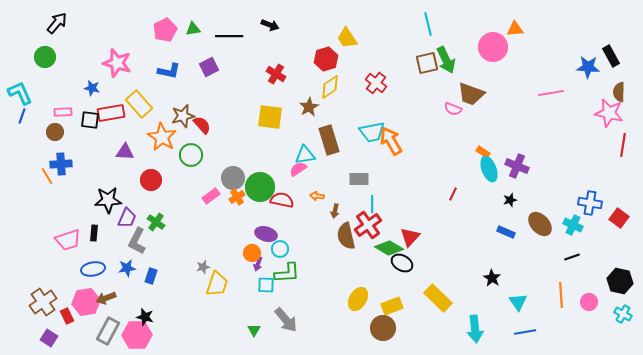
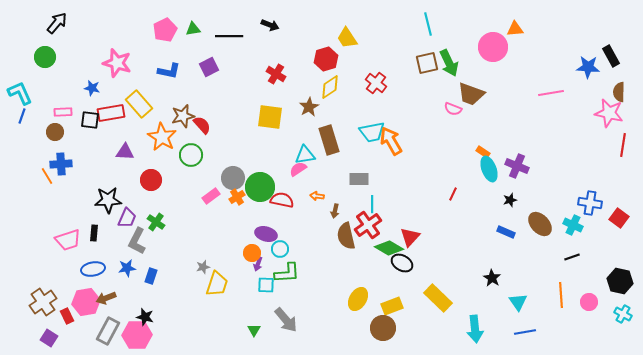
green arrow at (446, 60): moved 3 px right, 3 px down
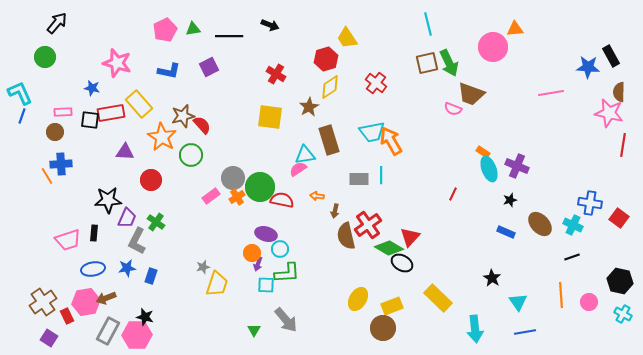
cyan line at (372, 204): moved 9 px right, 29 px up
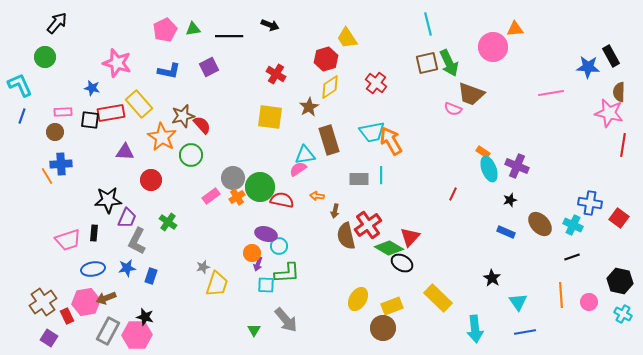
cyan L-shape at (20, 93): moved 8 px up
green cross at (156, 222): moved 12 px right
cyan circle at (280, 249): moved 1 px left, 3 px up
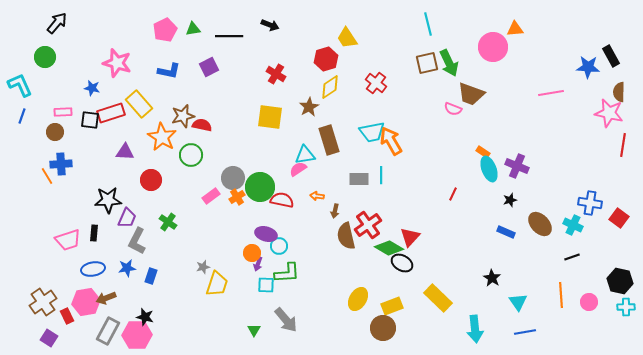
red rectangle at (111, 113): rotated 8 degrees counterclockwise
red semicircle at (202, 125): rotated 36 degrees counterclockwise
cyan cross at (623, 314): moved 3 px right, 7 px up; rotated 30 degrees counterclockwise
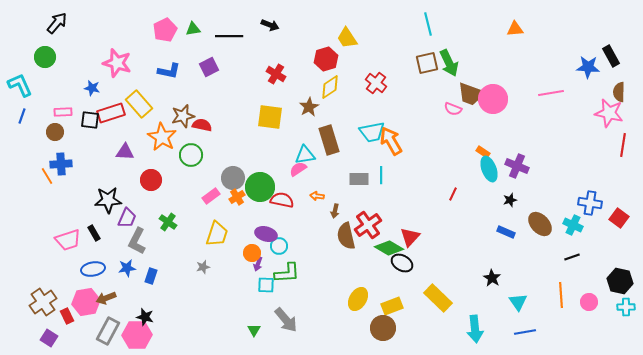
pink circle at (493, 47): moved 52 px down
black rectangle at (94, 233): rotated 35 degrees counterclockwise
yellow trapezoid at (217, 284): moved 50 px up
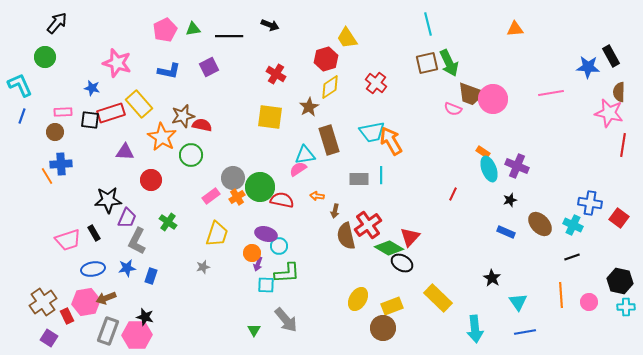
gray rectangle at (108, 331): rotated 8 degrees counterclockwise
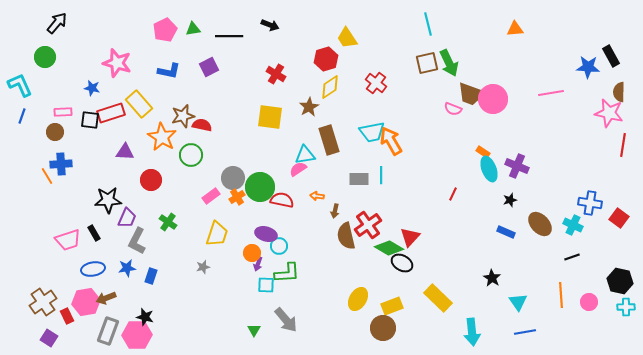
cyan arrow at (475, 329): moved 3 px left, 3 px down
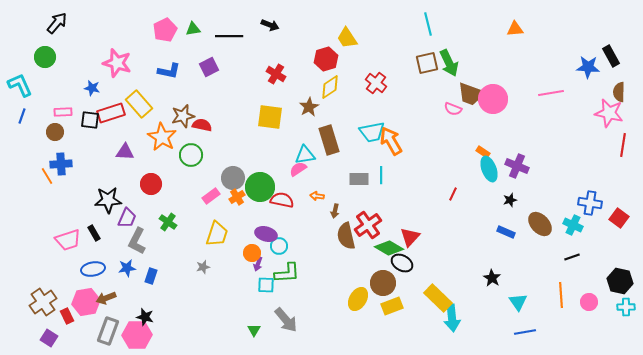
red circle at (151, 180): moved 4 px down
brown circle at (383, 328): moved 45 px up
cyan arrow at (472, 332): moved 20 px left, 14 px up
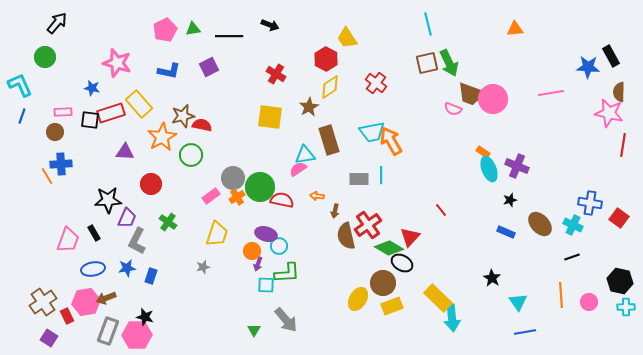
red hexagon at (326, 59): rotated 15 degrees counterclockwise
orange star at (162, 137): rotated 12 degrees clockwise
red line at (453, 194): moved 12 px left, 16 px down; rotated 64 degrees counterclockwise
pink trapezoid at (68, 240): rotated 52 degrees counterclockwise
orange circle at (252, 253): moved 2 px up
